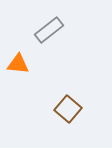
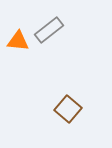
orange triangle: moved 23 px up
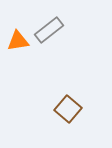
orange triangle: rotated 15 degrees counterclockwise
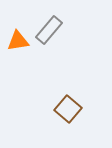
gray rectangle: rotated 12 degrees counterclockwise
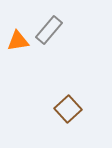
brown square: rotated 8 degrees clockwise
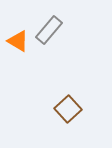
orange triangle: rotated 40 degrees clockwise
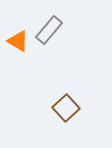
brown square: moved 2 px left, 1 px up
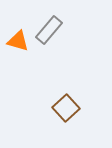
orange triangle: rotated 15 degrees counterclockwise
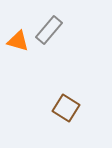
brown square: rotated 16 degrees counterclockwise
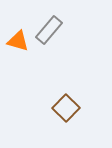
brown square: rotated 12 degrees clockwise
